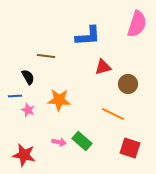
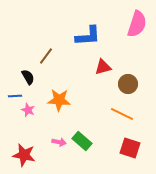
brown line: rotated 60 degrees counterclockwise
orange line: moved 9 px right
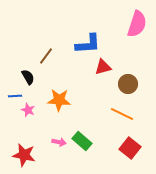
blue L-shape: moved 8 px down
red square: rotated 20 degrees clockwise
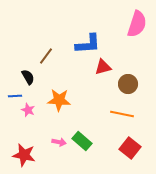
orange line: rotated 15 degrees counterclockwise
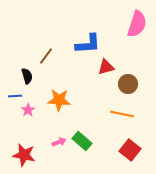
red triangle: moved 3 px right
black semicircle: moved 1 px left, 1 px up; rotated 14 degrees clockwise
pink star: rotated 16 degrees clockwise
pink arrow: rotated 32 degrees counterclockwise
red square: moved 2 px down
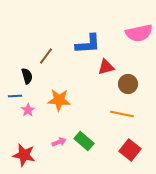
pink semicircle: moved 2 px right, 9 px down; rotated 60 degrees clockwise
green rectangle: moved 2 px right
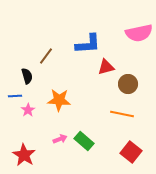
pink arrow: moved 1 px right, 3 px up
red square: moved 1 px right, 2 px down
red star: rotated 20 degrees clockwise
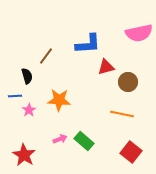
brown circle: moved 2 px up
pink star: moved 1 px right
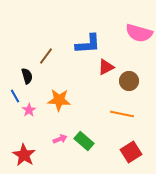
pink semicircle: rotated 28 degrees clockwise
red triangle: rotated 12 degrees counterclockwise
brown circle: moved 1 px right, 1 px up
blue line: rotated 64 degrees clockwise
red square: rotated 20 degrees clockwise
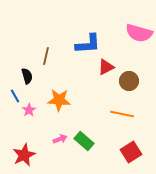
brown line: rotated 24 degrees counterclockwise
red star: rotated 15 degrees clockwise
